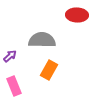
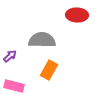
pink rectangle: rotated 54 degrees counterclockwise
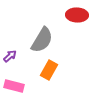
gray semicircle: rotated 120 degrees clockwise
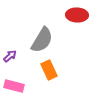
orange rectangle: rotated 54 degrees counterclockwise
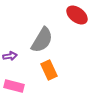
red ellipse: rotated 35 degrees clockwise
purple arrow: rotated 32 degrees clockwise
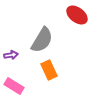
purple arrow: moved 1 px right, 1 px up
pink rectangle: rotated 18 degrees clockwise
